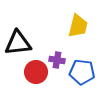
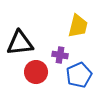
black triangle: moved 2 px right
purple cross: moved 3 px right, 5 px up
blue pentagon: moved 3 px left, 3 px down; rotated 30 degrees counterclockwise
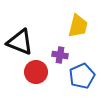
black triangle: moved 1 px up; rotated 28 degrees clockwise
blue pentagon: moved 3 px right, 1 px down
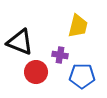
blue pentagon: rotated 25 degrees clockwise
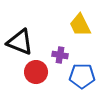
yellow trapezoid: moved 2 px right, 1 px up; rotated 140 degrees clockwise
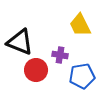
red circle: moved 2 px up
blue pentagon: rotated 10 degrees counterclockwise
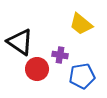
yellow trapezoid: moved 1 px right, 1 px up; rotated 25 degrees counterclockwise
black triangle: rotated 12 degrees clockwise
red circle: moved 1 px right, 1 px up
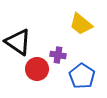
black triangle: moved 2 px left
purple cross: moved 2 px left
blue pentagon: rotated 30 degrees counterclockwise
